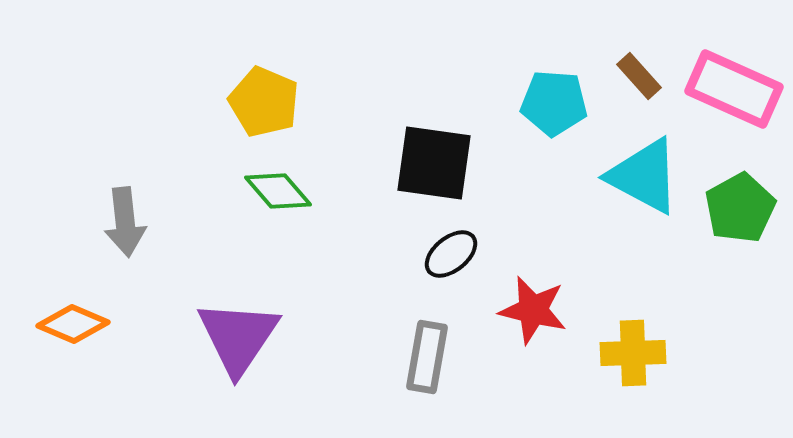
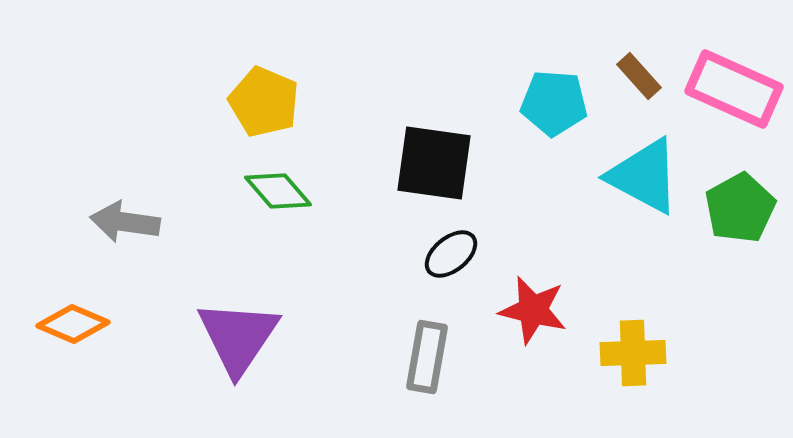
gray arrow: rotated 104 degrees clockwise
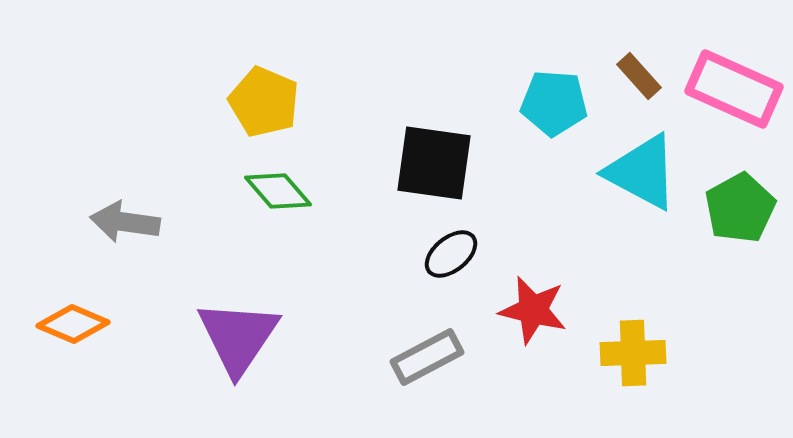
cyan triangle: moved 2 px left, 4 px up
gray rectangle: rotated 52 degrees clockwise
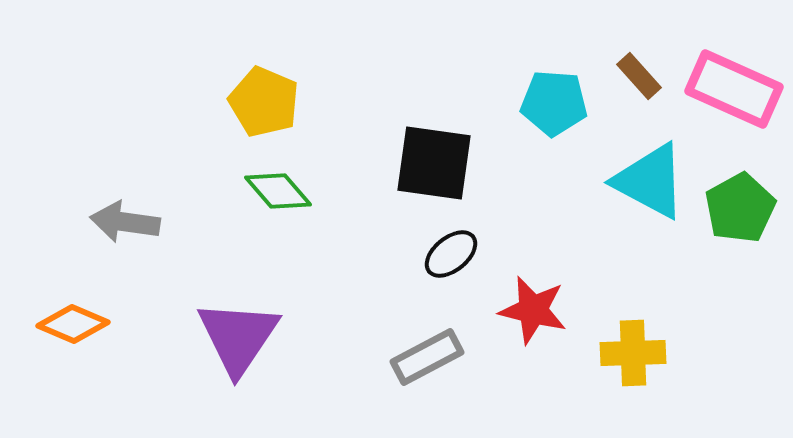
cyan triangle: moved 8 px right, 9 px down
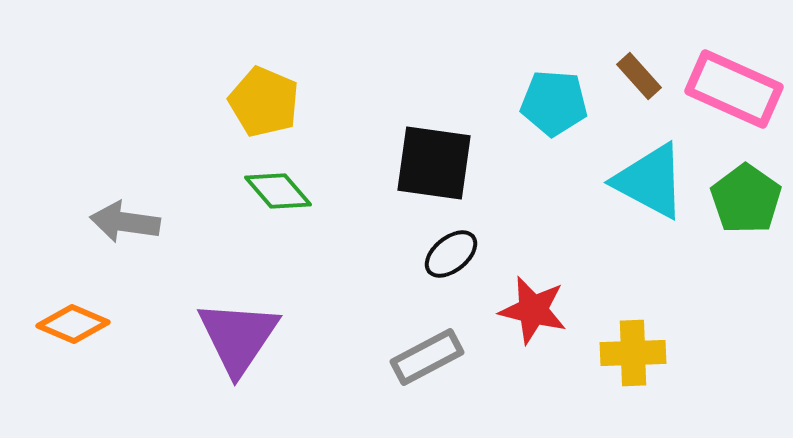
green pentagon: moved 6 px right, 9 px up; rotated 8 degrees counterclockwise
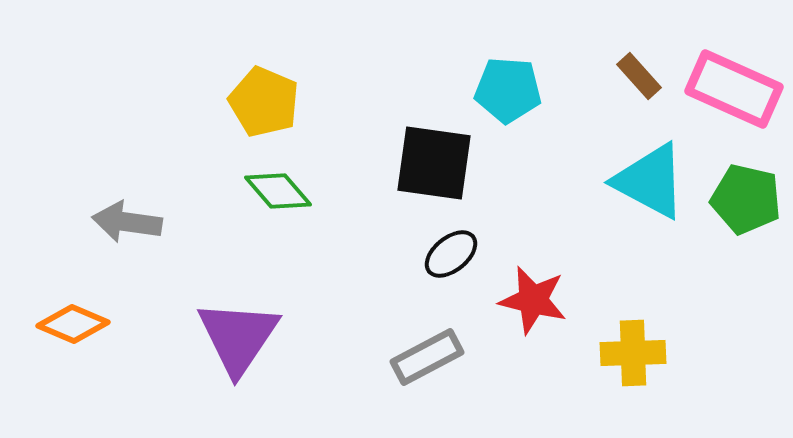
cyan pentagon: moved 46 px left, 13 px up
green pentagon: rotated 22 degrees counterclockwise
gray arrow: moved 2 px right
red star: moved 10 px up
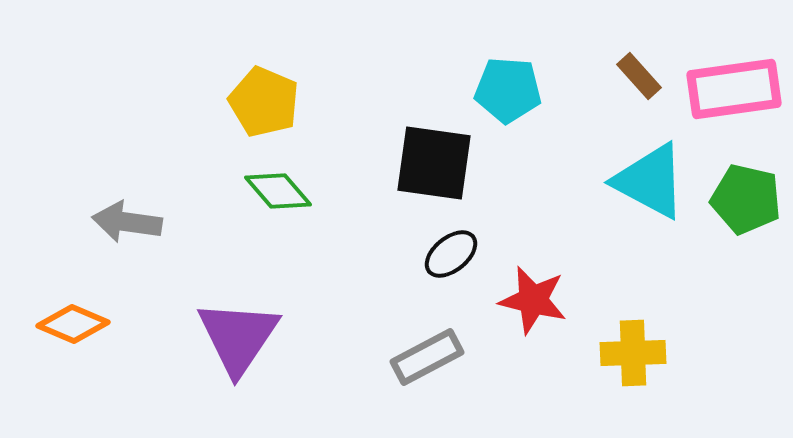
pink rectangle: rotated 32 degrees counterclockwise
